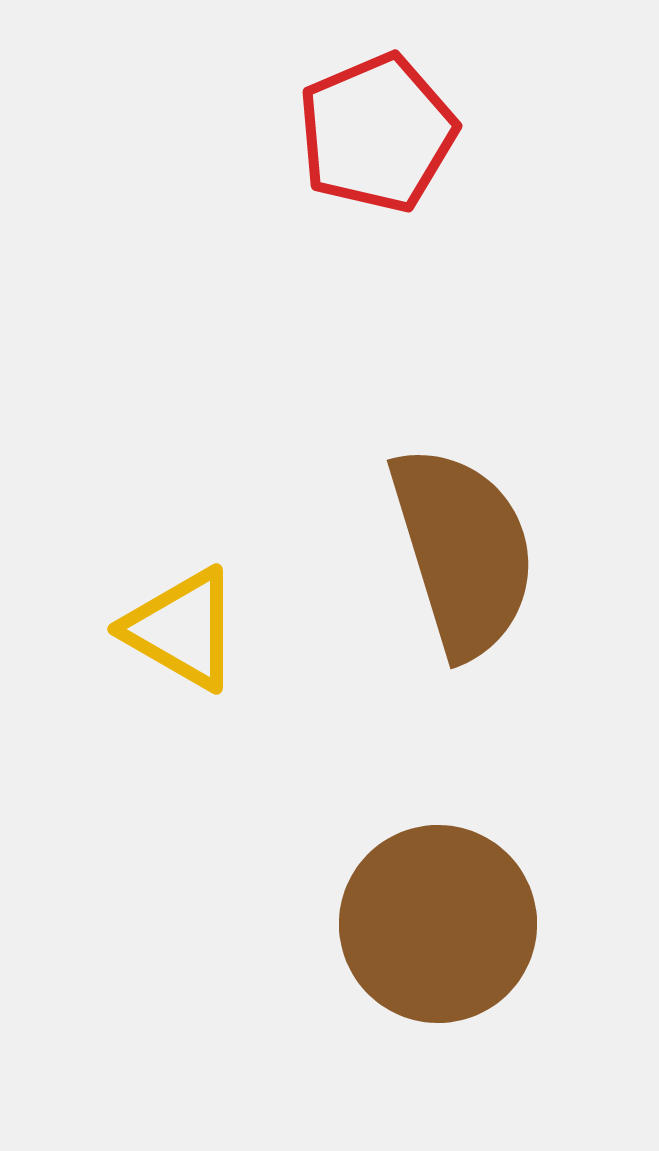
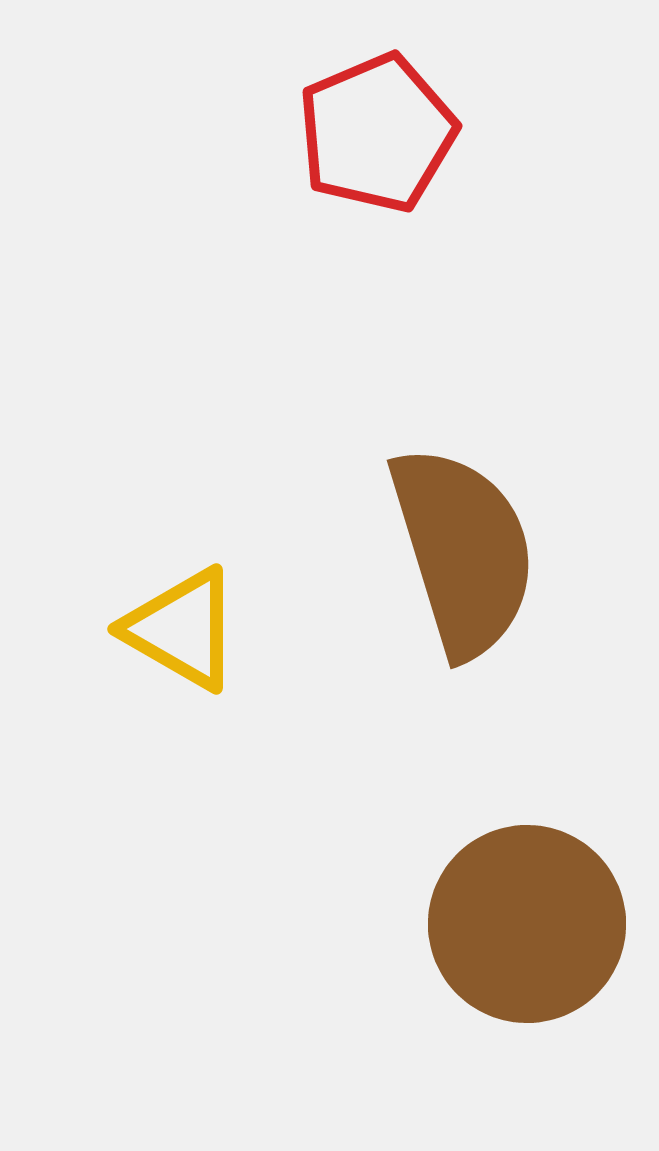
brown circle: moved 89 px right
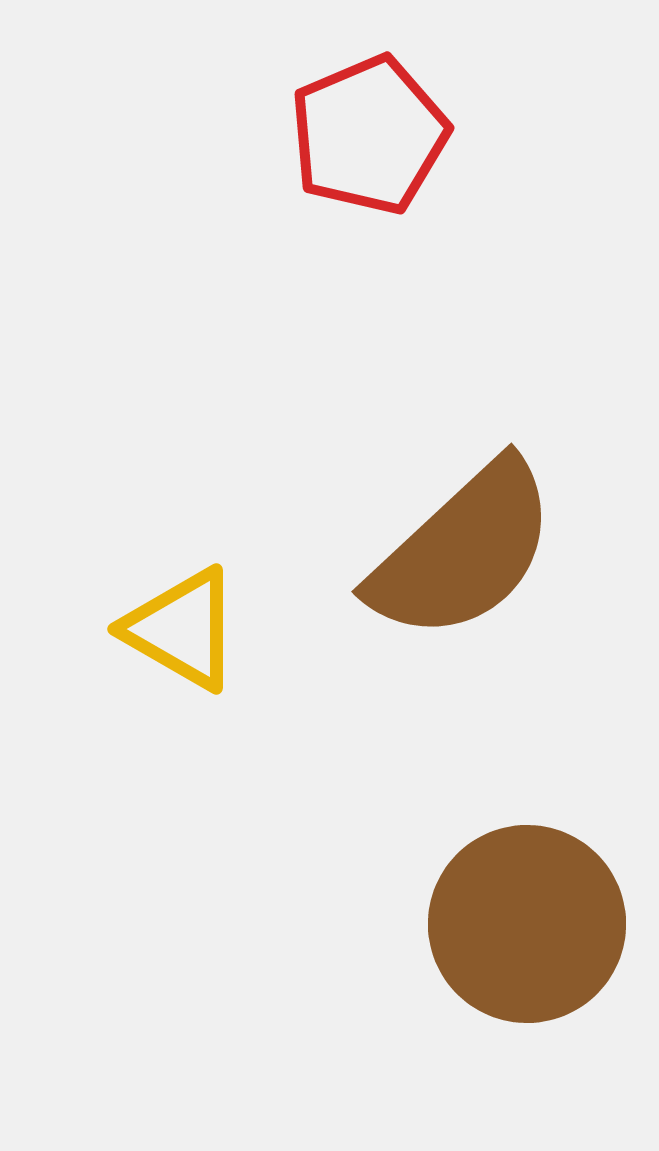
red pentagon: moved 8 px left, 2 px down
brown semicircle: rotated 64 degrees clockwise
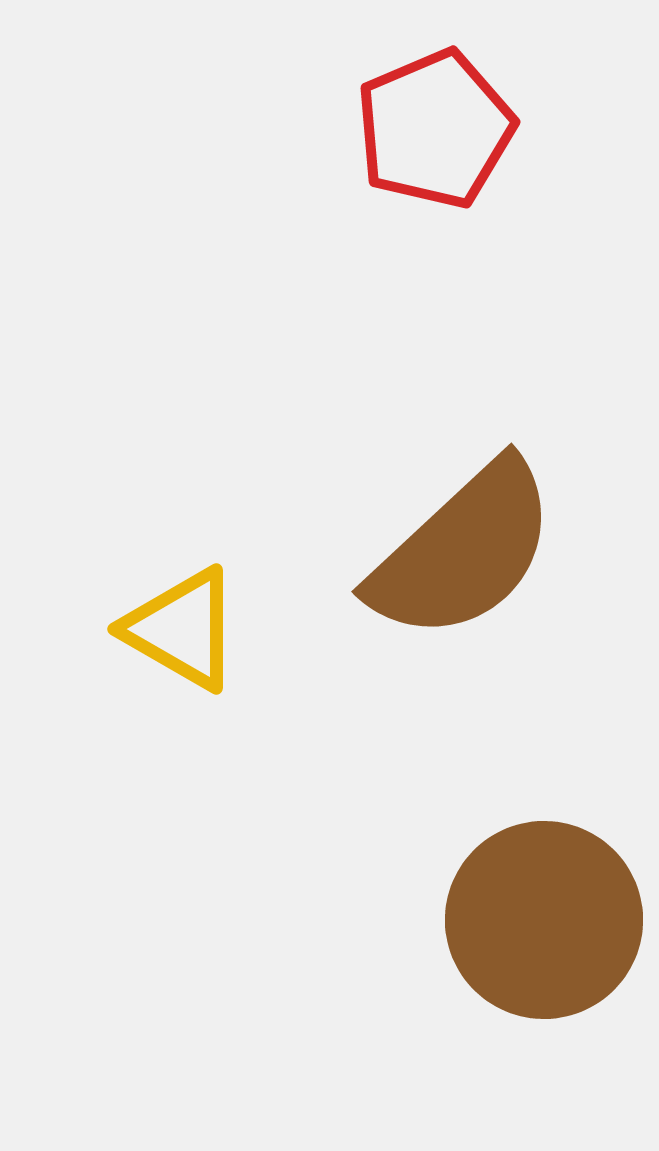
red pentagon: moved 66 px right, 6 px up
brown circle: moved 17 px right, 4 px up
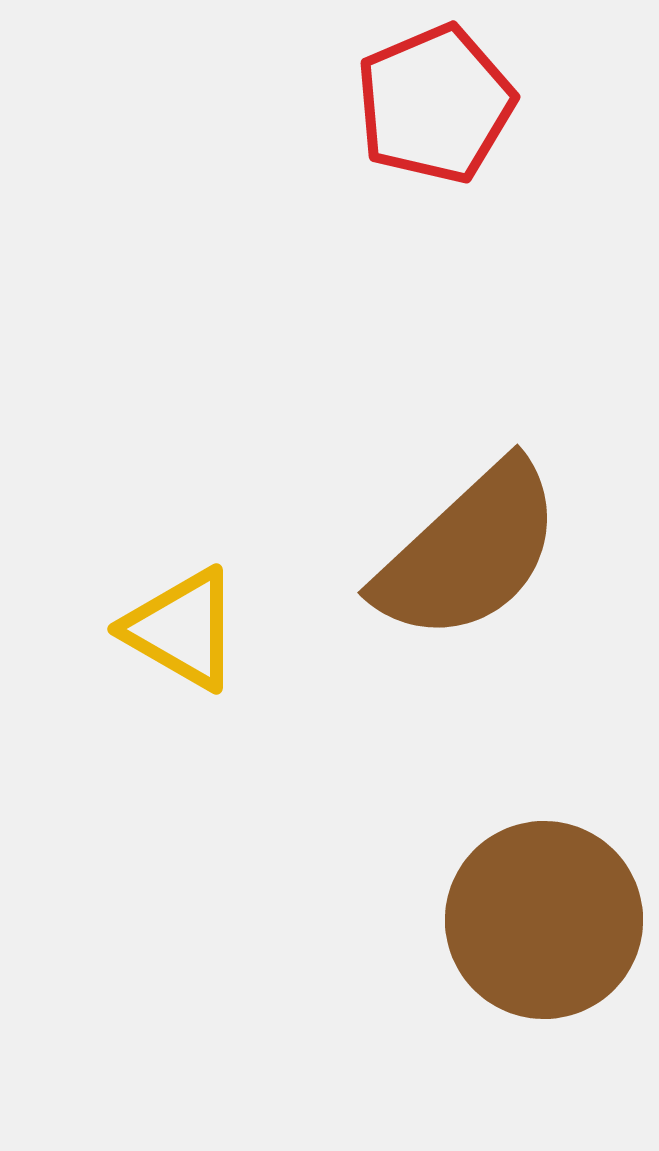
red pentagon: moved 25 px up
brown semicircle: moved 6 px right, 1 px down
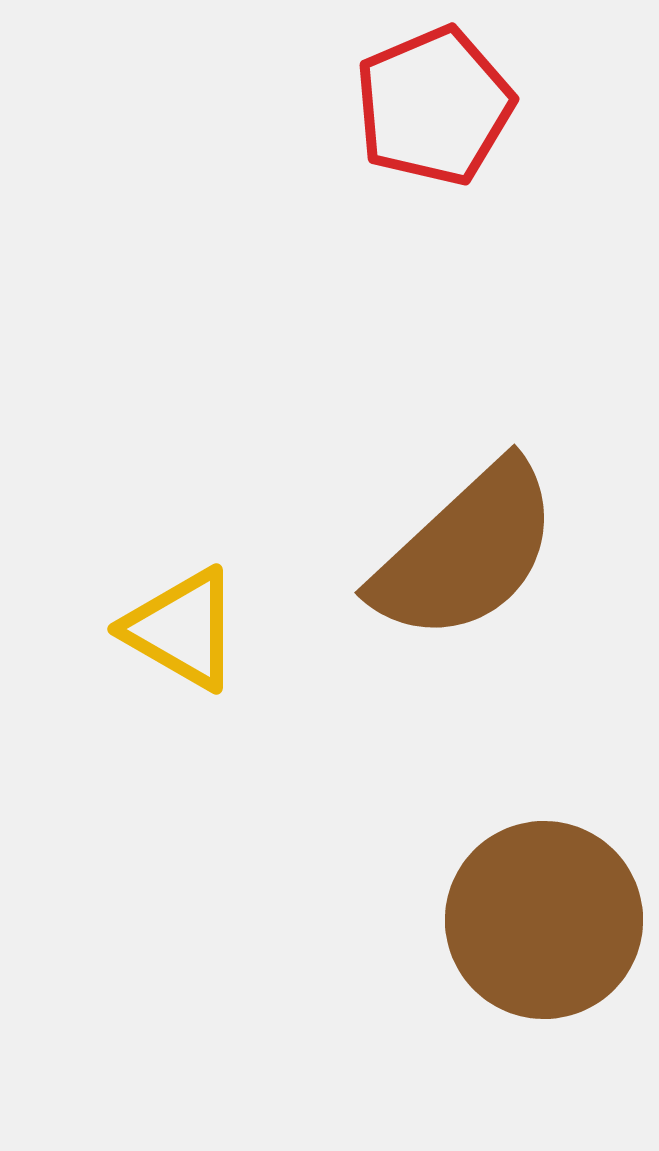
red pentagon: moved 1 px left, 2 px down
brown semicircle: moved 3 px left
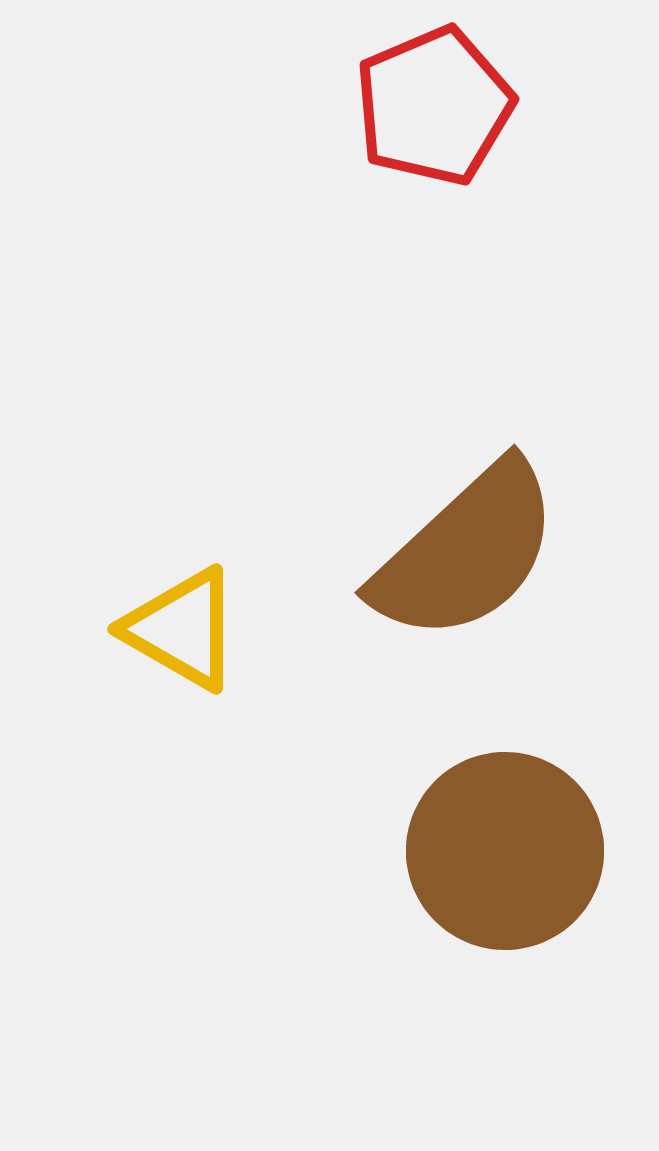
brown circle: moved 39 px left, 69 px up
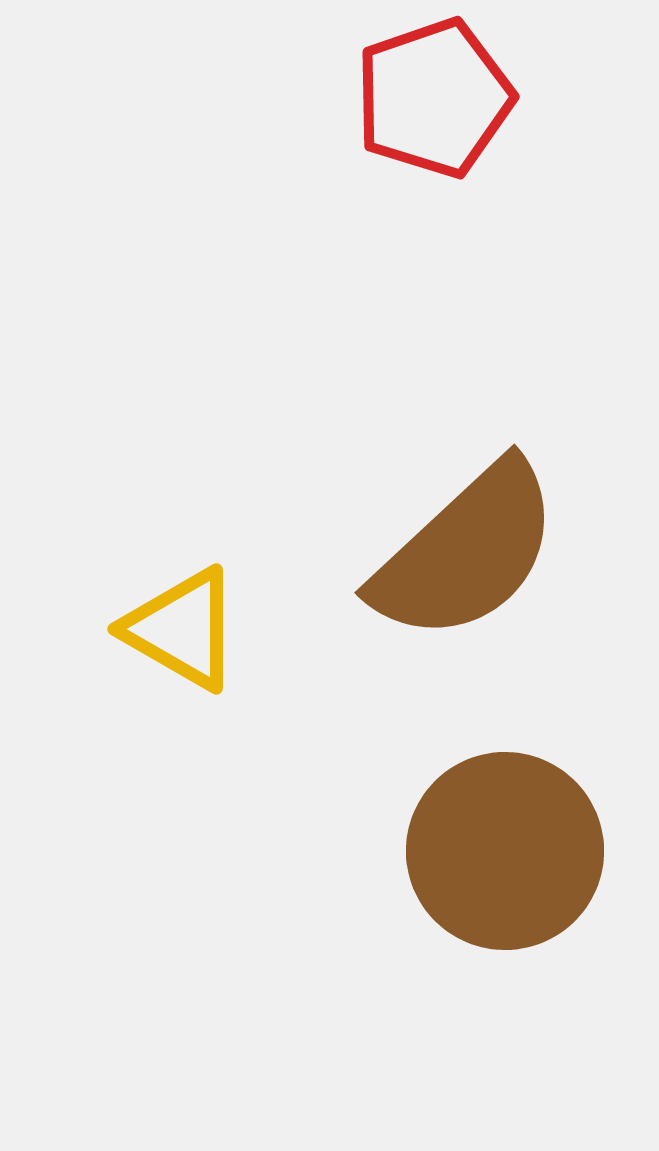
red pentagon: moved 8 px up; rotated 4 degrees clockwise
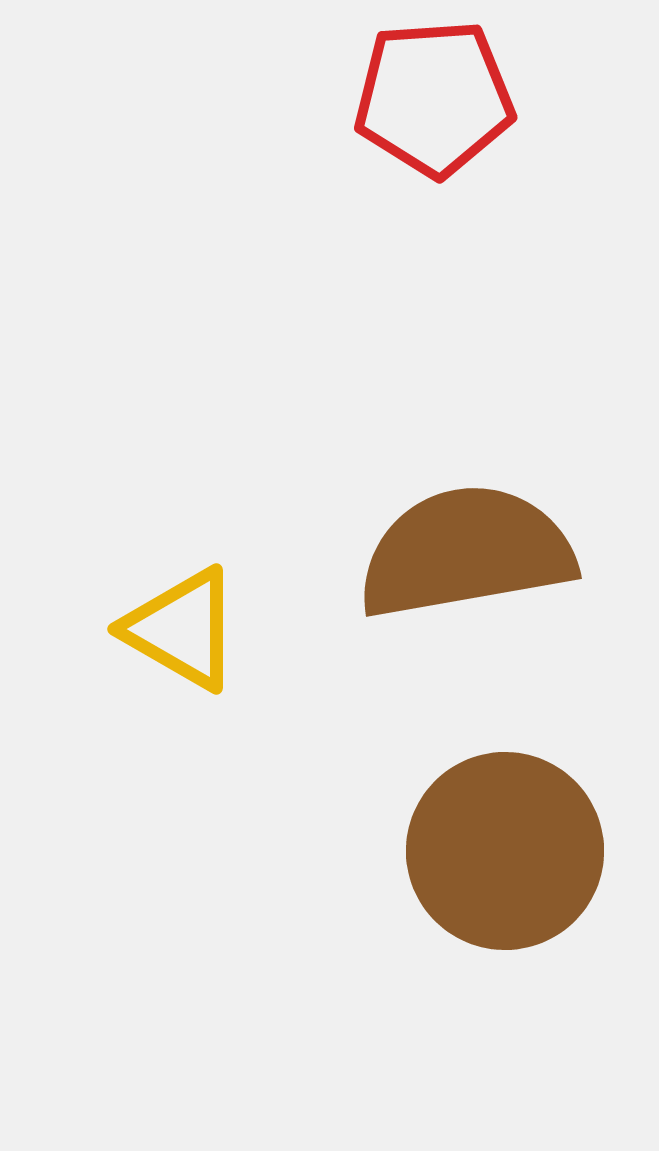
red pentagon: rotated 15 degrees clockwise
brown semicircle: rotated 147 degrees counterclockwise
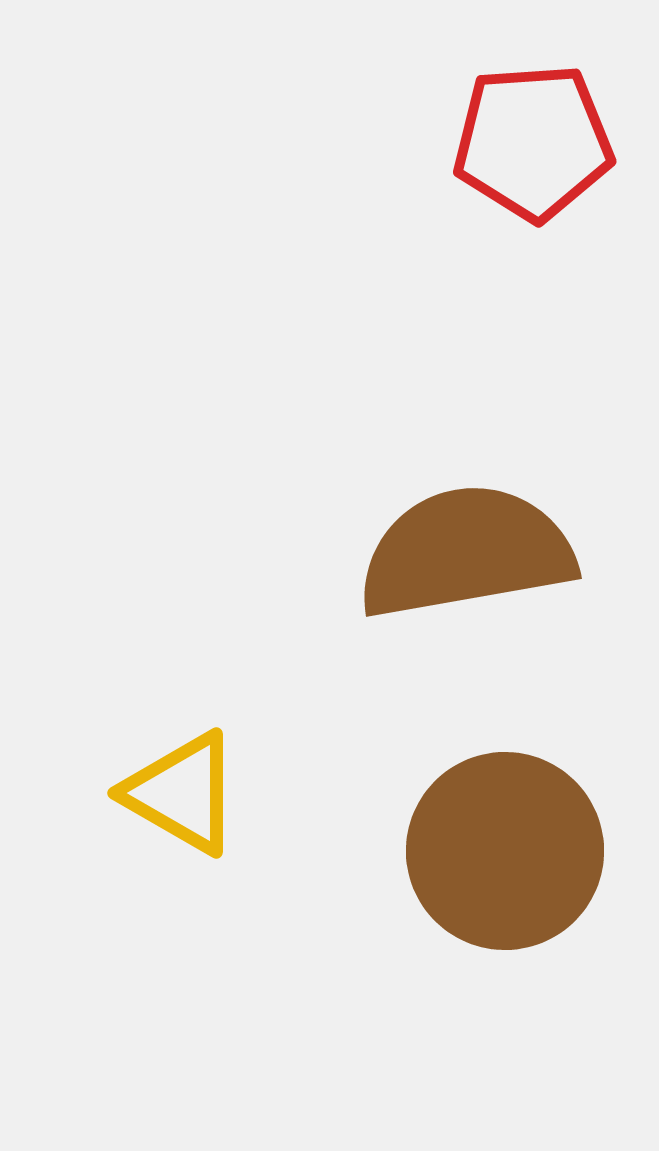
red pentagon: moved 99 px right, 44 px down
yellow triangle: moved 164 px down
